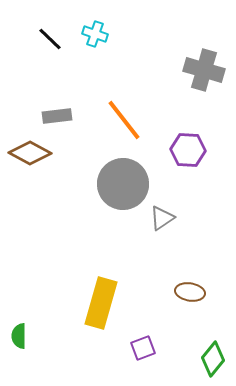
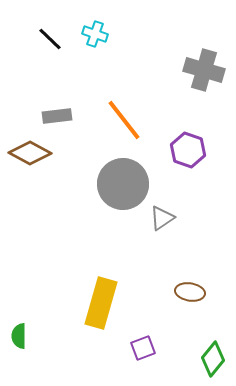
purple hexagon: rotated 16 degrees clockwise
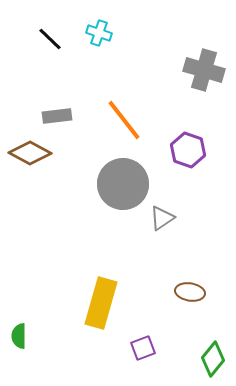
cyan cross: moved 4 px right, 1 px up
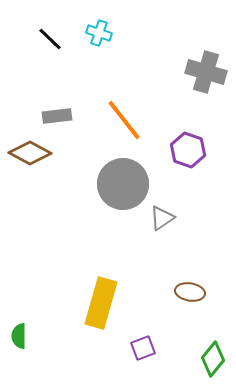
gray cross: moved 2 px right, 2 px down
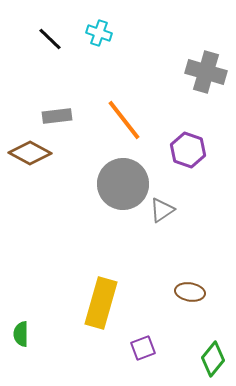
gray triangle: moved 8 px up
green semicircle: moved 2 px right, 2 px up
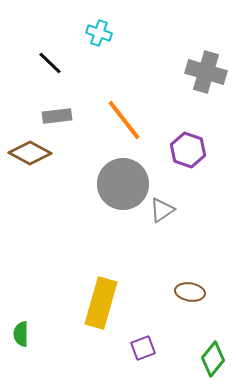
black line: moved 24 px down
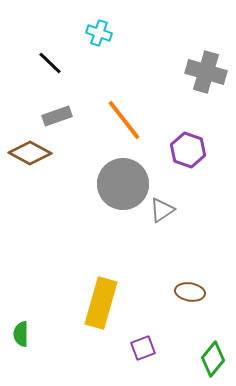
gray rectangle: rotated 12 degrees counterclockwise
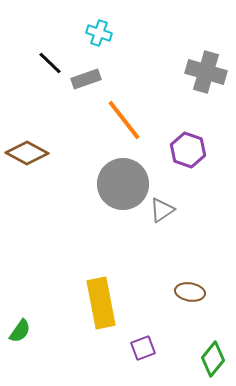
gray rectangle: moved 29 px right, 37 px up
brown diamond: moved 3 px left
yellow rectangle: rotated 27 degrees counterclockwise
green semicircle: moved 1 px left, 3 px up; rotated 145 degrees counterclockwise
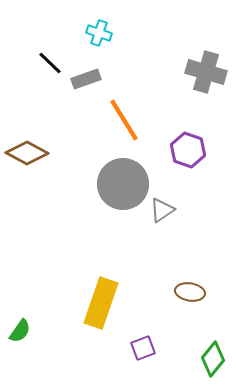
orange line: rotated 6 degrees clockwise
yellow rectangle: rotated 30 degrees clockwise
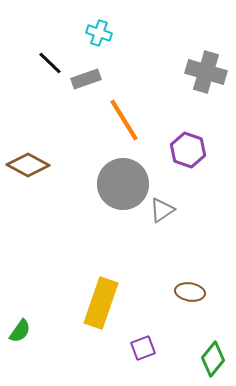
brown diamond: moved 1 px right, 12 px down
